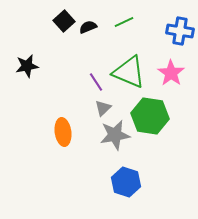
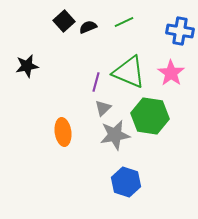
purple line: rotated 48 degrees clockwise
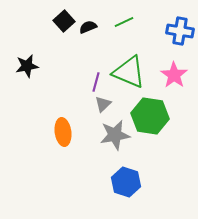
pink star: moved 3 px right, 2 px down
gray triangle: moved 4 px up
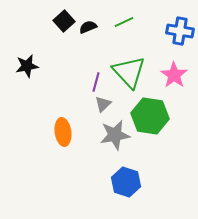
green triangle: rotated 24 degrees clockwise
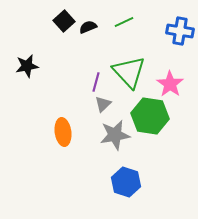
pink star: moved 4 px left, 9 px down
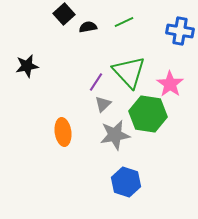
black square: moved 7 px up
black semicircle: rotated 12 degrees clockwise
purple line: rotated 18 degrees clockwise
green hexagon: moved 2 px left, 2 px up
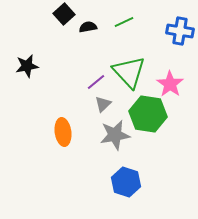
purple line: rotated 18 degrees clockwise
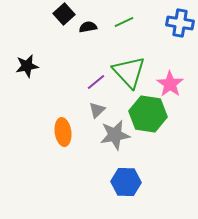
blue cross: moved 8 px up
gray triangle: moved 6 px left, 6 px down
blue hexagon: rotated 16 degrees counterclockwise
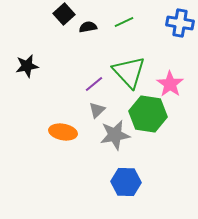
purple line: moved 2 px left, 2 px down
orange ellipse: rotated 72 degrees counterclockwise
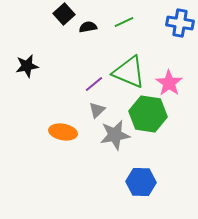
green triangle: rotated 24 degrees counterclockwise
pink star: moved 1 px left, 1 px up
blue hexagon: moved 15 px right
